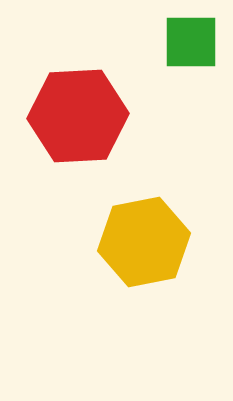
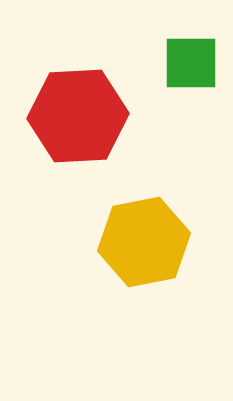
green square: moved 21 px down
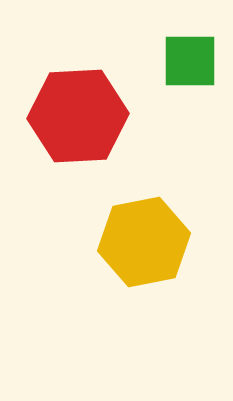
green square: moved 1 px left, 2 px up
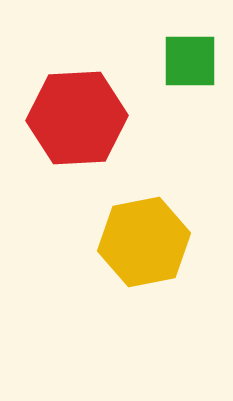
red hexagon: moved 1 px left, 2 px down
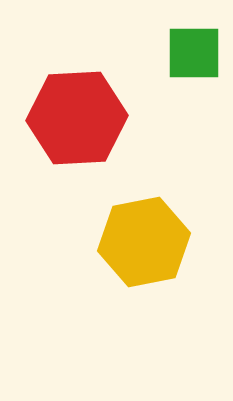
green square: moved 4 px right, 8 px up
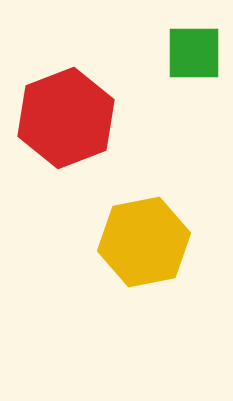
red hexagon: moved 11 px left; rotated 18 degrees counterclockwise
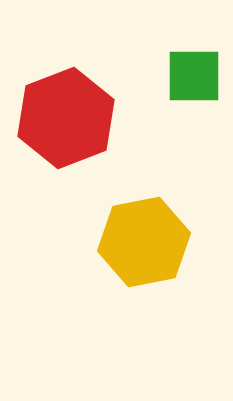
green square: moved 23 px down
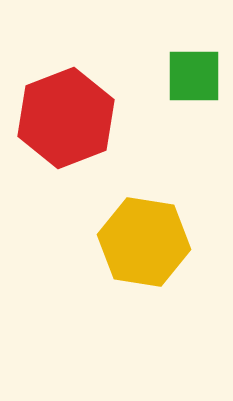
yellow hexagon: rotated 20 degrees clockwise
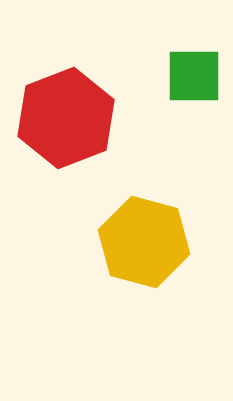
yellow hexagon: rotated 6 degrees clockwise
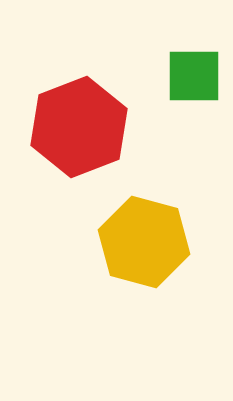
red hexagon: moved 13 px right, 9 px down
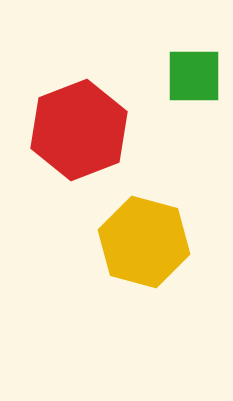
red hexagon: moved 3 px down
